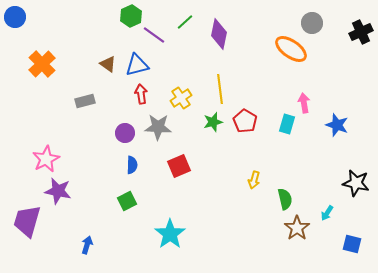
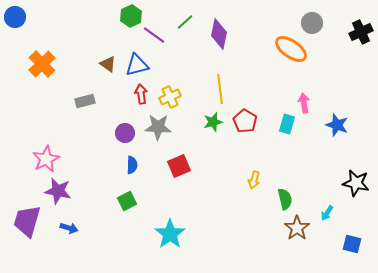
yellow cross: moved 11 px left, 1 px up; rotated 10 degrees clockwise
blue arrow: moved 18 px left, 17 px up; rotated 90 degrees clockwise
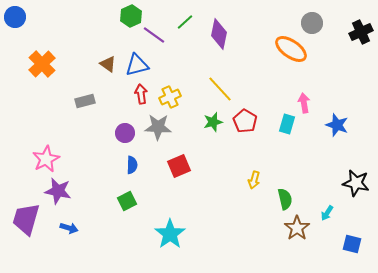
yellow line: rotated 36 degrees counterclockwise
purple trapezoid: moved 1 px left, 2 px up
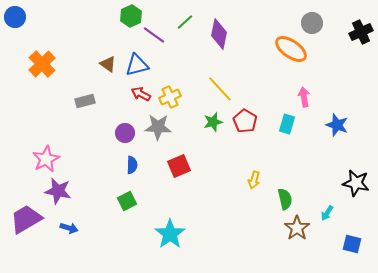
red arrow: rotated 54 degrees counterclockwise
pink arrow: moved 6 px up
purple trapezoid: rotated 44 degrees clockwise
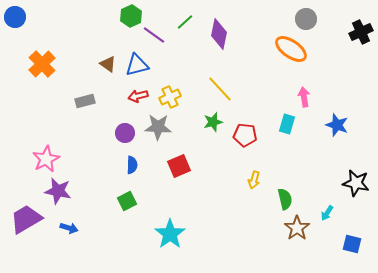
gray circle: moved 6 px left, 4 px up
red arrow: moved 3 px left, 2 px down; rotated 42 degrees counterclockwise
red pentagon: moved 14 px down; rotated 25 degrees counterclockwise
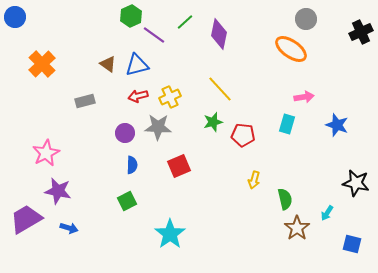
pink arrow: rotated 90 degrees clockwise
red pentagon: moved 2 px left
pink star: moved 6 px up
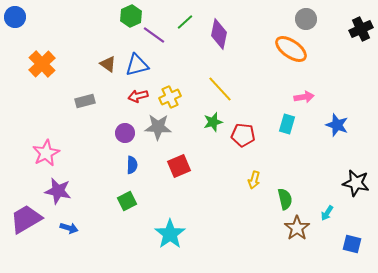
black cross: moved 3 px up
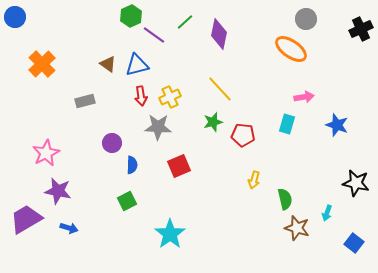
red arrow: moved 3 px right; rotated 84 degrees counterclockwise
purple circle: moved 13 px left, 10 px down
cyan arrow: rotated 14 degrees counterclockwise
brown star: rotated 20 degrees counterclockwise
blue square: moved 2 px right, 1 px up; rotated 24 degrees clockwise
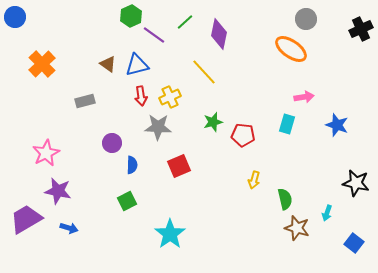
yellow line: moved 16 px left, 17 px up
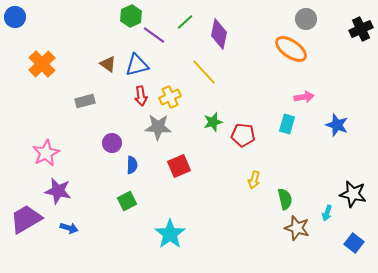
black star: moved 3 px left, 11 px down
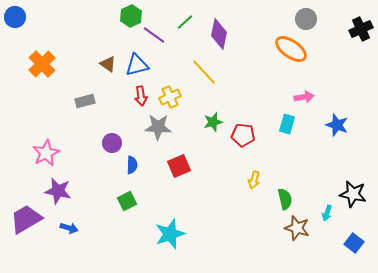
cyan star: rotated 16 degrees clockwise
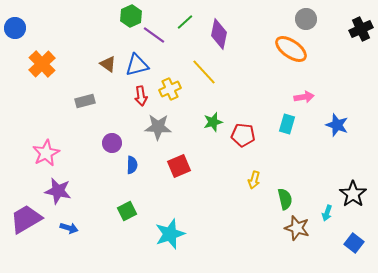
blue circle: moved 11 px down
yellow cross: moved 8 px up
black star: rotated 24 degrees clockwise
green square: moved 10 px down
